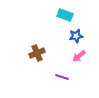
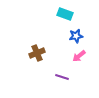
cyan rectangle: moved 1 px up
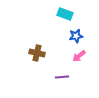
brown cross: rotated 35 degrees clockwise
purple line: rotated 24 degrees counterclockwise
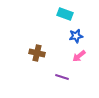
purple line: rotated 24 degrees clockwise
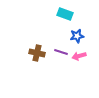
blue star: moved 1 px right
pink arrow: rotated 24 degrees clockwise
purple line: moved 1 px left, 25 px up
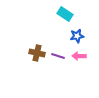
cyan rectangle: rotated 14 degrees clockwise
purple line: moved 3 px left, 4 px down
pink arrow: rotated 16 degrees clockwise
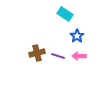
blue star: rotated 24 degrees counterclockwise
brown cross: rotated 28 degrees counterclockwise
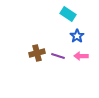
cyan rectangle: moved 3 px right
pink arrow: moved 2 px right
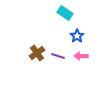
cyan rectangle: moved 3 px left, 1 px up
brown cross: rotated 21 degrees counterclockwise
